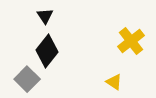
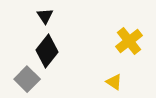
yellow cross: moved 2 px left
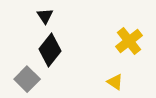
black diamond: moved 3 px right, 1 px up
yellow triangle: moved 1 px right
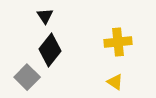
yellow cross: moved 11 px left, 1 px down; rotated 32 degrees clockwise
gray square: moved 2 px up
